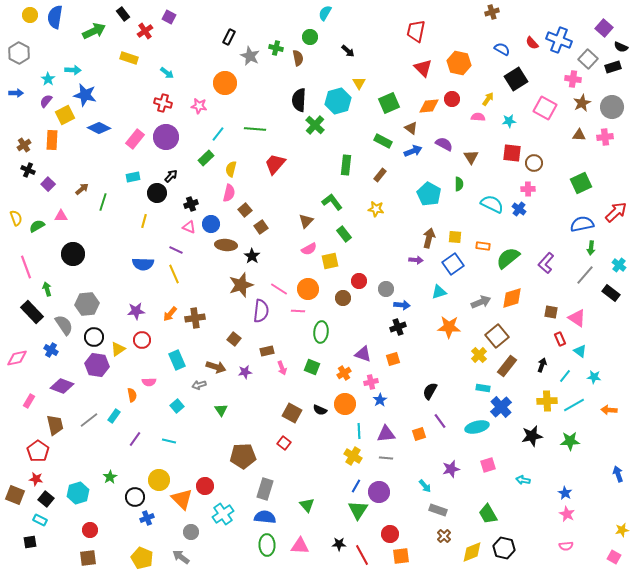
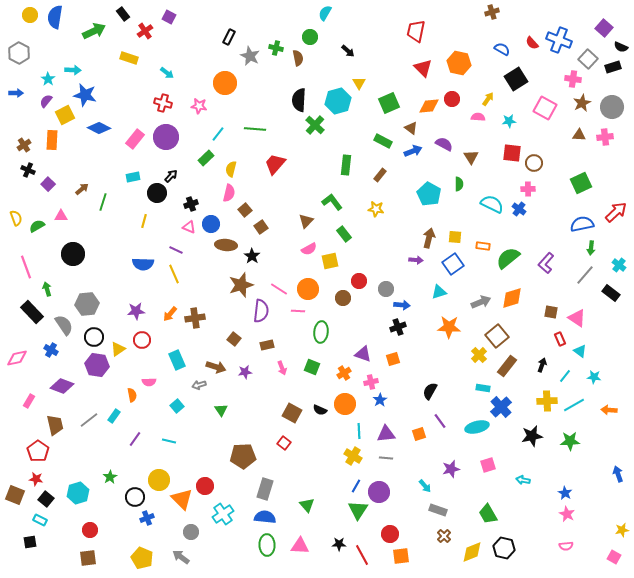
brown rectangle at (267, 351): moved 6 px up
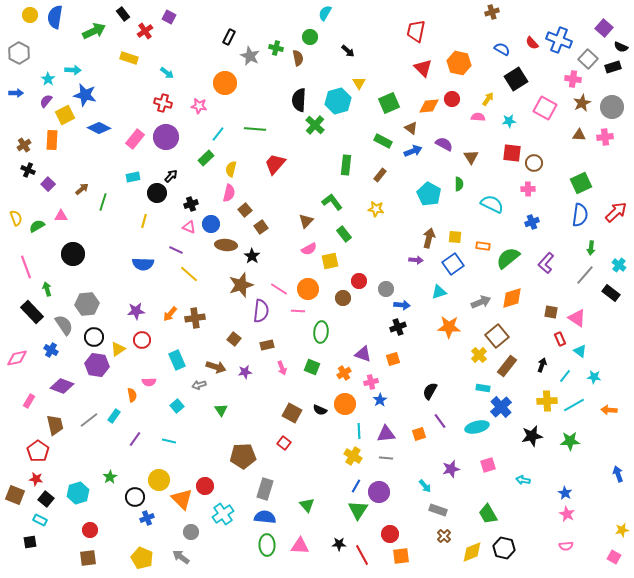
blue cross at (519, 209): moved 13 px right, 13 px down; rotated 32 degrees clockwise
blue semicircle at (582, 224): moved 2 px left, 9 px up; rotated 110 degrees clockwise
yellow line at (174, 274): moved 15 px right; rotated 24 degrees counterclockwise
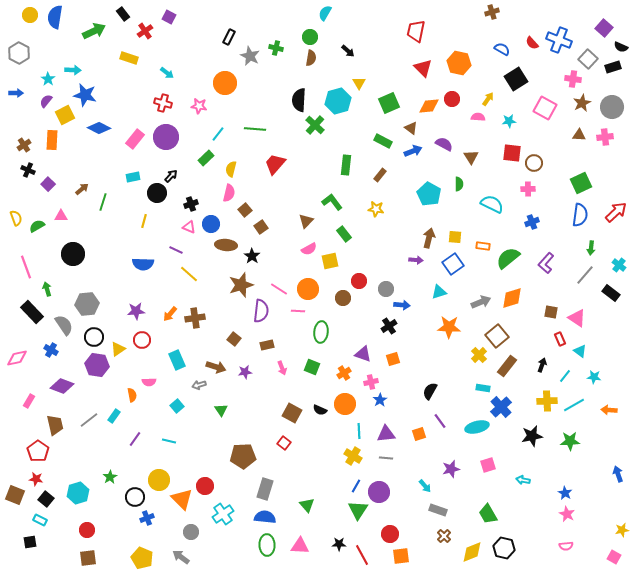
brown semicircle at (298, 58): moved 13 px right; rotated 21 degrees clockwise
black cross at (398, 327): moved 9 px left, 1 px up; rotated 14 degrees counterclockwise
red circle at (90, 530): moved 3 px left
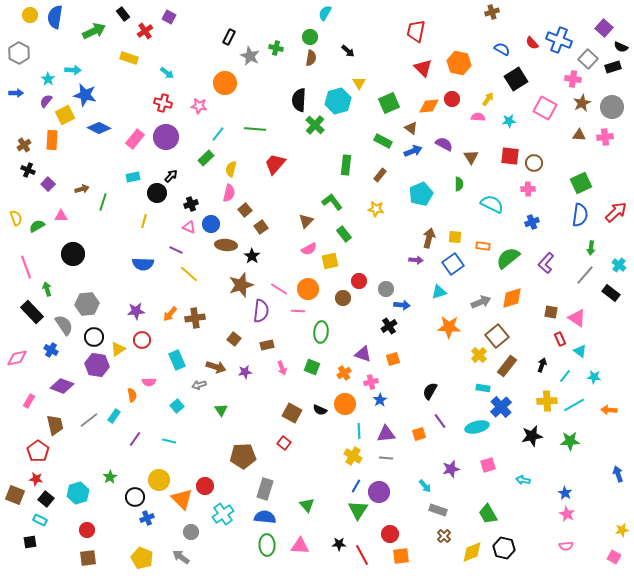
red square at (512, 153): moved 2 px left, 3 px down
brown arrow at (82, 189): rotated 24 degrees clockwise
cyan pentagon at (429, 194): moved 8 px left; rotated 20 degrees clockwise
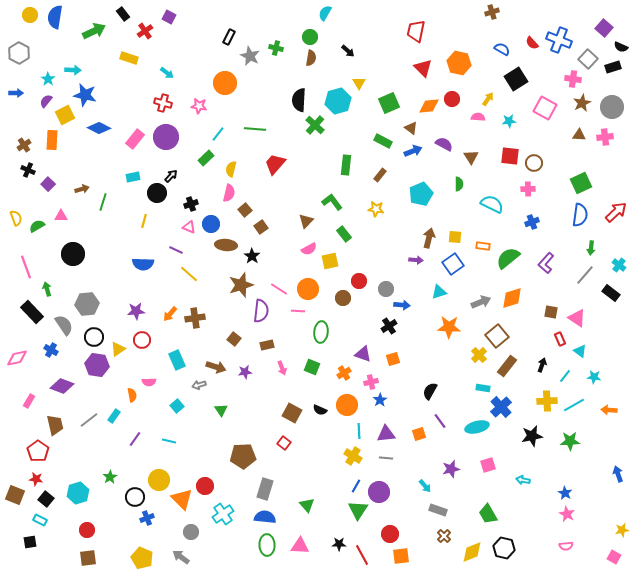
orange circle at (345, 404): moved 2 px right, 1 px down
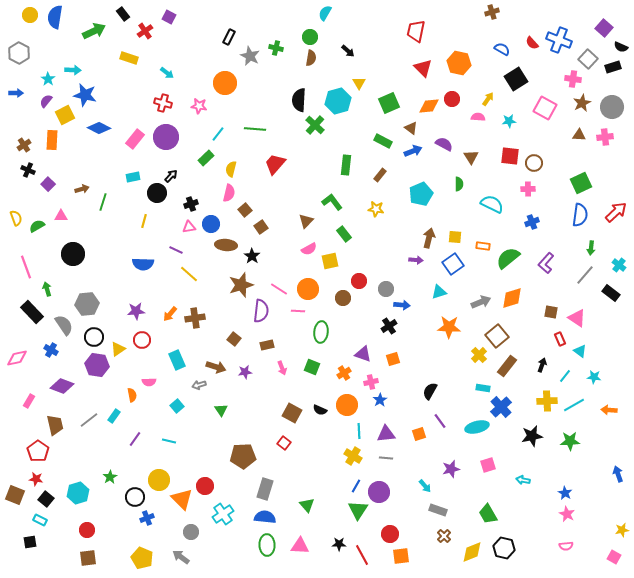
pink triangle at (189, 227): rotated 32 degrees counterclockwise
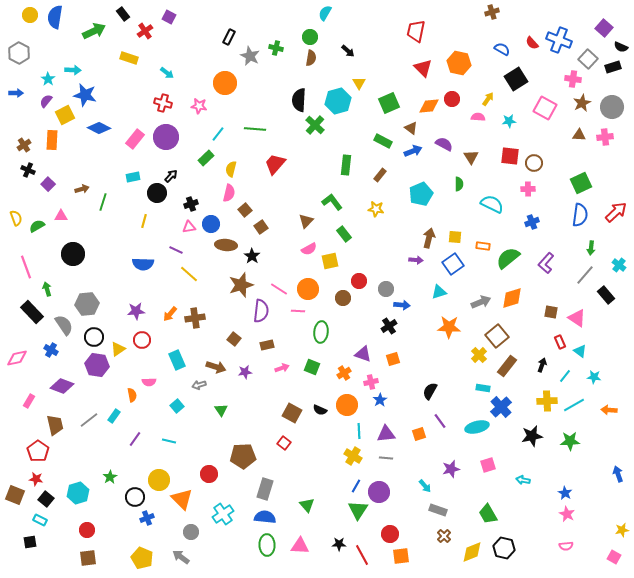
black rectangle at (611, 293): moved 5 px left, 2 px down; rotated 12 degrees clockwise
red rectangle at (560, 339): moved 3 px down
pink arrow at (282, 368): rotated 88 degrees counterclockwise
red circle at (205, 486): moved 4 px right, 12 px up
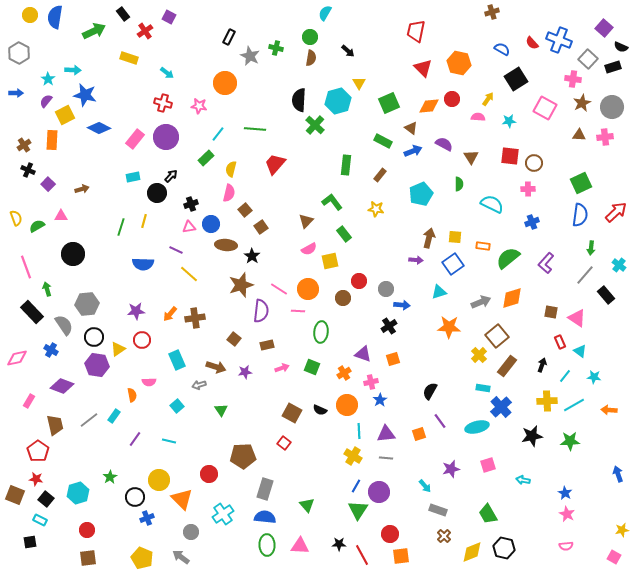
green line at (103, 202): moved 18 px right, 25 px down
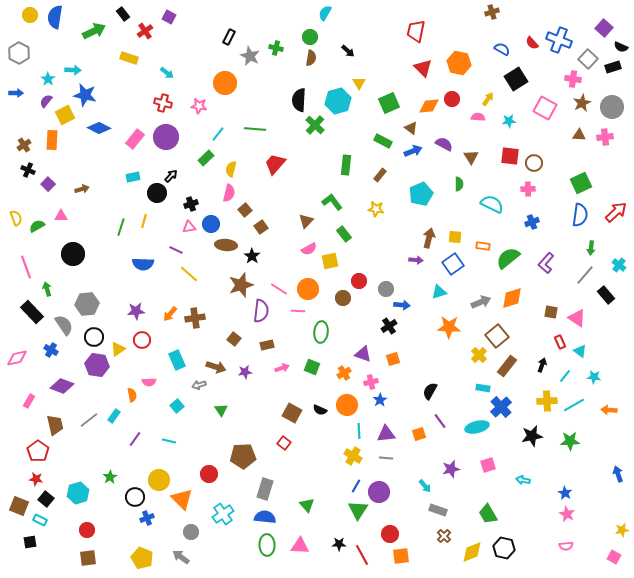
brown square at (15, 495): moved 4 px right, 11 px down
